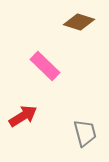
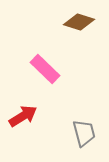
pink rectangle: moved 3 px down
gray trapezoid: moved 1 px left
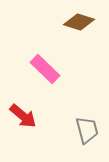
red arrow: rotated 72 degrees clockwise
gray trapezoid: moved 3 px right, 3 px up
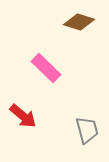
pink rectangle: moved 1 px right, 1 px up
